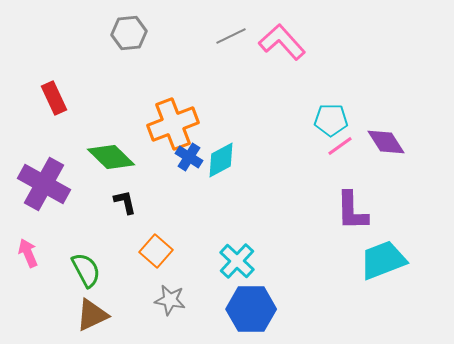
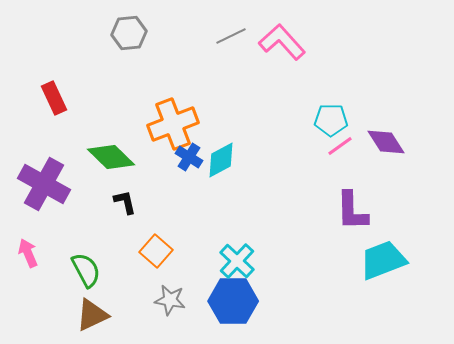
blue hexagon: moved 18 px left, 8 px up
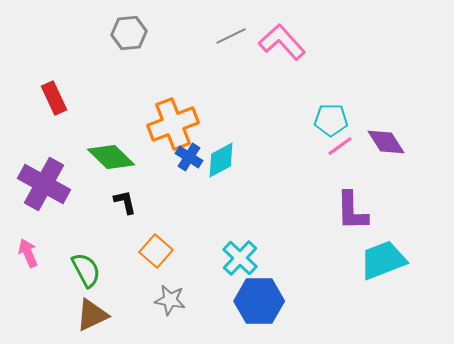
cyan cross: moved 3 px right, 3 px up
blue hexagon: moved 26 px right
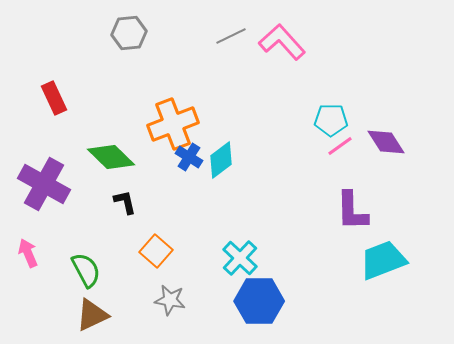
cyan diamond: rotated 9 degrees counterclockwise
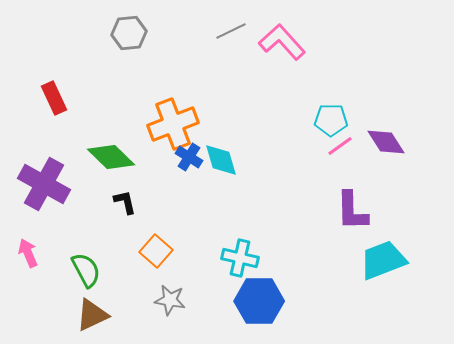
gray line: moved 5 px up
cyan diamond: rotated 69 degrees counterclockwise
cyan cross: rotated 30 degrees counterclockwise
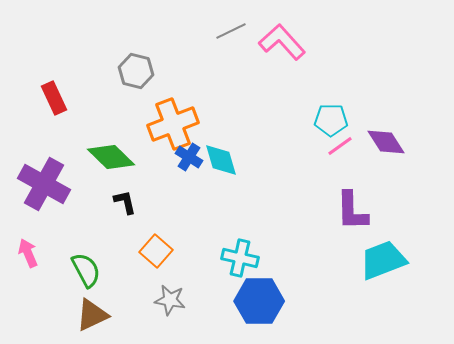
gray hexagon: moved 7 px right, 38 px down; rotated 20 degrees clockwise
